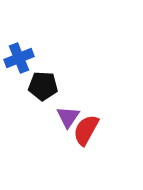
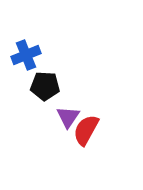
blue cross: moved 7 px right, 3 px up
black pentagon: moved 2 px right
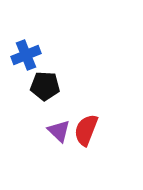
purple triangle: moved 9 px left, 14 px down; rotated 20 degrees counterclockwise
red semicircle: rotated 8 degrees counterclockwise
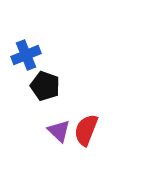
black pentagon: rotated 16 degrees clockwise
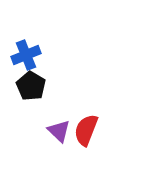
black pentagon: moved 14 px left; rotated 12 degrees clockwise
